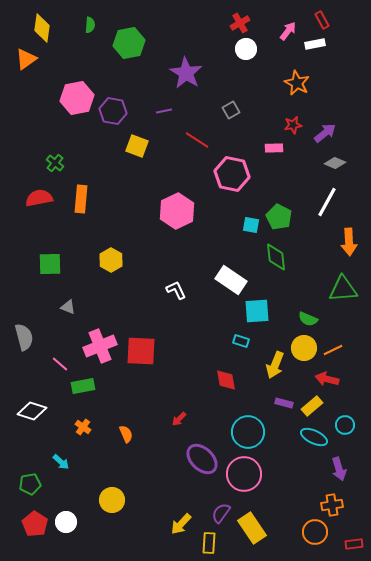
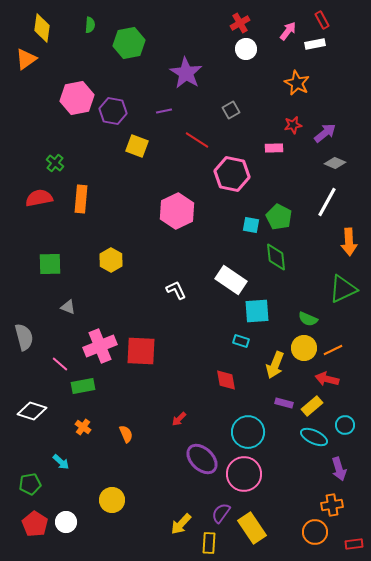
green triangle at (343, 289): rotated 20 degrees counterclockwise
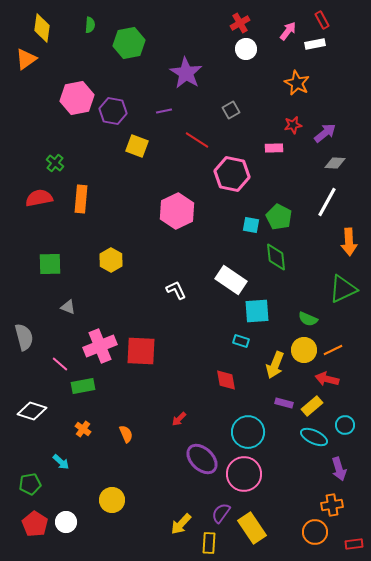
gray diamond at (335, 163): rotated 20 degrees counterclockwise
yellow circle at (304, 348): moved 2 px down
orange cross at (83, 427): moved 2 px down
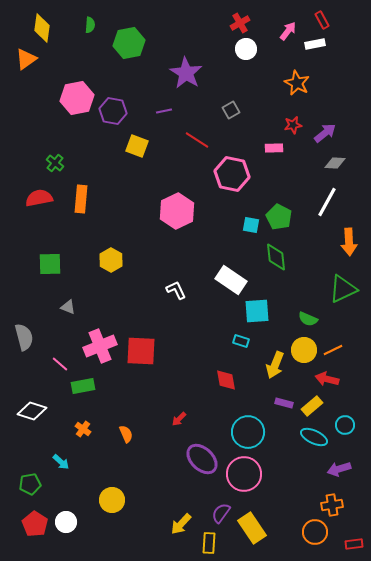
purple arrow at (339, 469): rotated 90 degrees clockwise
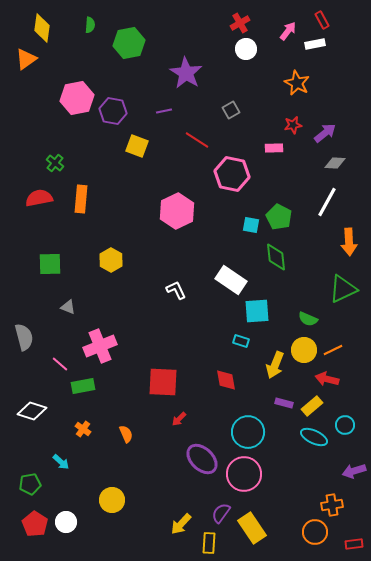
red square at (141, 351): moved 22 px right, 31 px down
purple arrow at (339, 469): moved 15 px right, 2 px down
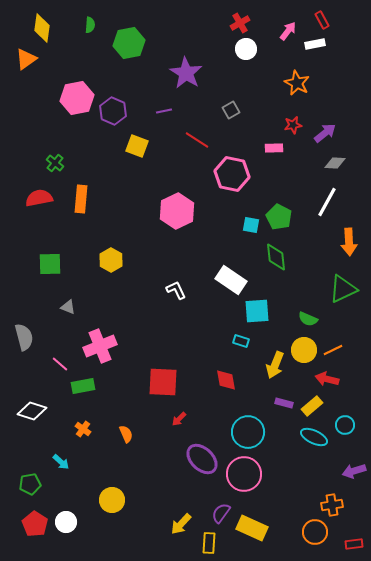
purple hexagon at (113, 111): rotated 12 degrees clockwise
yellow rectangle at (252, 528): rotated 32 degrees counterclockwise
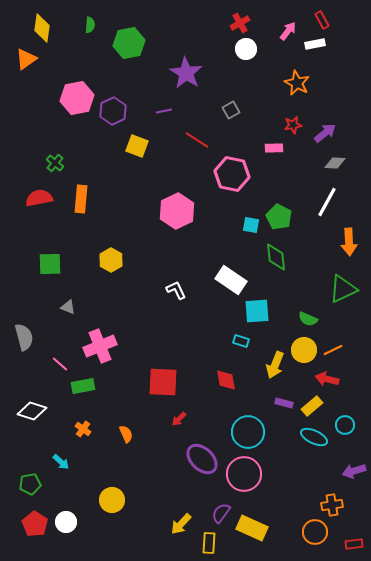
purple hexagon at (113, 111): rotated 12 degrees clockwise
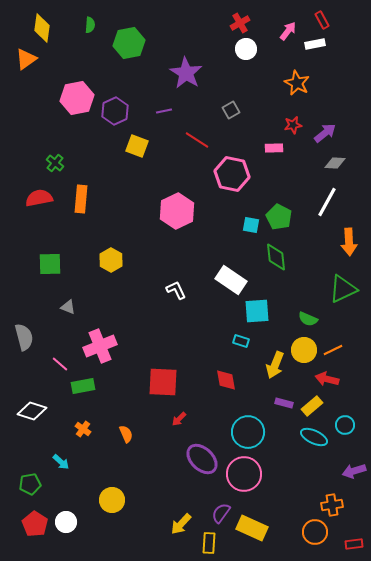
purple hexagon at (113, 111): moved 2 px right
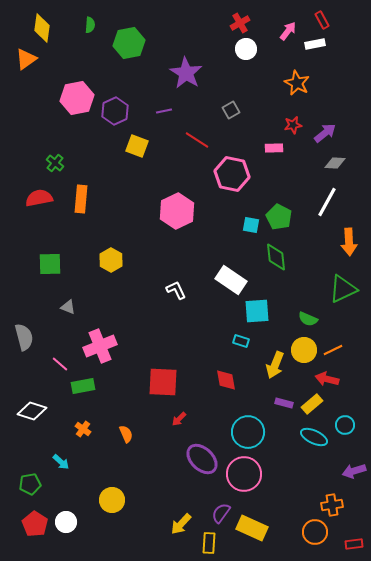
yellow rectangle at (312, 406): moved 2 px up
